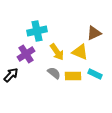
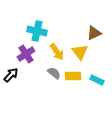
cyan cross: rotated 24 degrees clockwise
yellow triangle: rotated 30 degrees clockwise
cyan rectangle: moved 2 px right, 6 px down
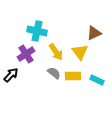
yellow arrow: moved 1 px left
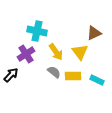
gray semicircle: moved 1 px up
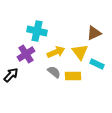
yellow arrow: rotated 78 degrees counterclockwise
cyan rectangle: moved 16 px up
